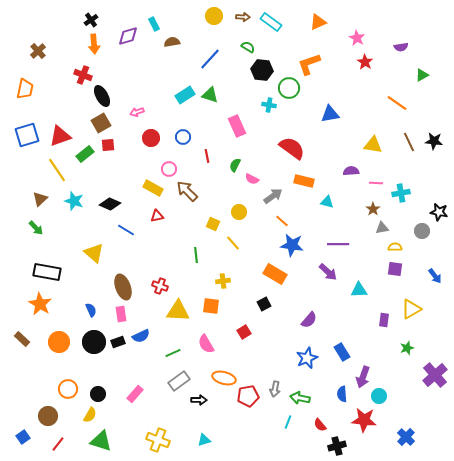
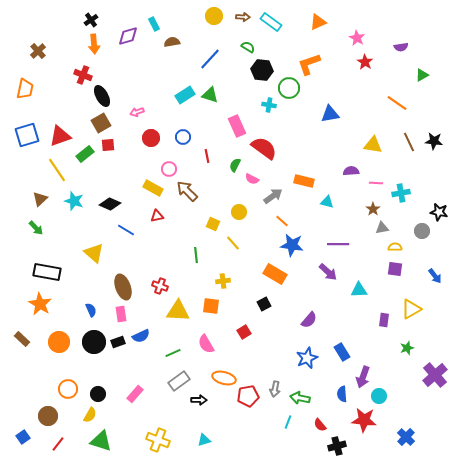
red semicircle at (292, 148): moved 28 px left
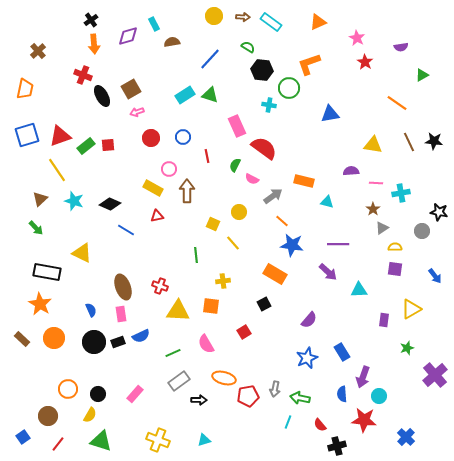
brown square at (101, 123): moved 30 px right, 34 px up
green rectangle at (85, 154): moved 1 px right, 8 px up
brown arrow at (187, 191): rotated 45 degrees clockwise
gray triangle at (382, 228): rotated 24 degrees counterclockwise
yellow triangle at (94, 253): moved 12 px left; rotated 15 degrees counterclockwise
orange circle at (59, 342): moved 5 px left, 4 px up
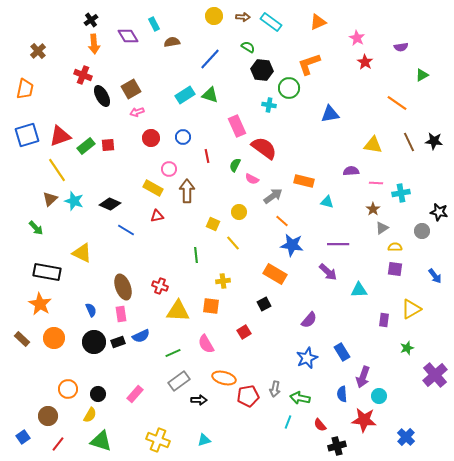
purple diamond at (128, 36): rotated 75 degrees clockwise
brown triangle at (40, 199): moved 10 px right
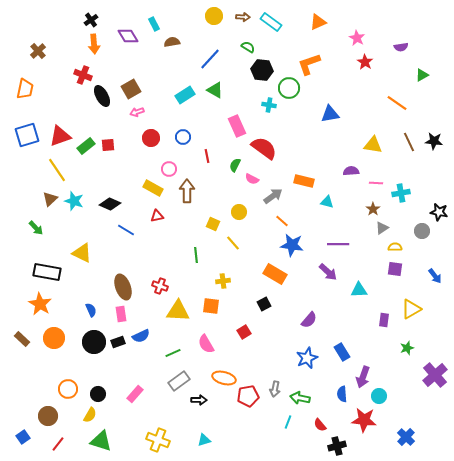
green triangle at (210, 95): moved 5 px right, 5 px up; rotated 12 degrees clockwise
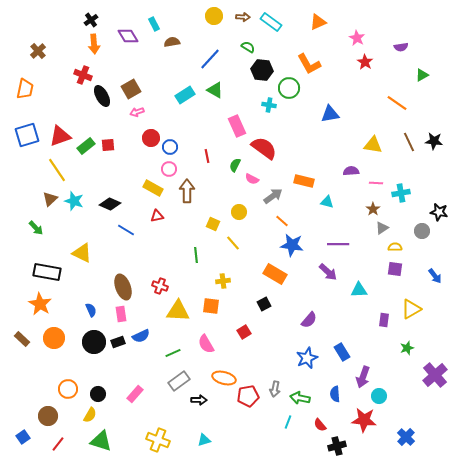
orange L-shape at (309, 64): rotated 100 degrees counterclockwise
blue circle at (183, 137): moved 13 px left, 10 px down
blue semicircle at (342, 394): moved 7 px left
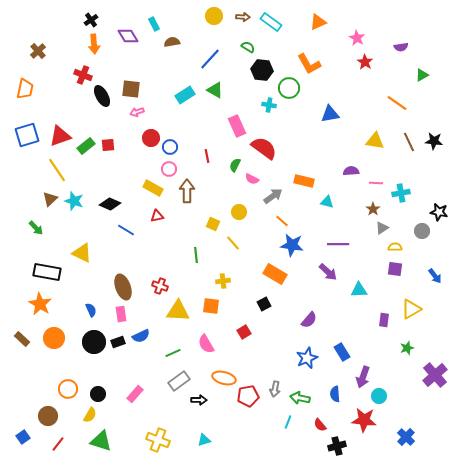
brown square at (131, 89): rotated 36 degrees clockwise
yellow triangle at (373, 145): moved 2 px right, 4 px up
